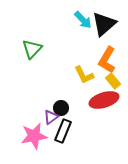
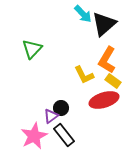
cyan arrow: moved 6 px up
yellow rectangle: rotated 14 degrees counterclockwise
purple triangle: moved 1 px up
black rectangle: moved 1 px right, 4 px down; rotated 60 degrees counterclockwise
pink star: rotated 16 degrees counterclockwise
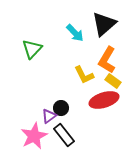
cyan arrow: moved 8 px left, 19 px down
purple triangle: moved 2 px left
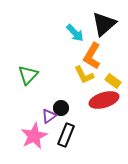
green triangle: moved 4 px left, 26 px down
orange L-shape: moved 15 px left, 4 px up
black rectangle: moved 2 px right; rotated 60 degrees clockwise
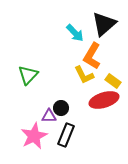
purple triangle: rotated 35 degrees clockwise
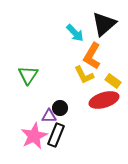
green triangle: rotated 10 degrees counterclockwise
black circle: moved 1 px left
black rectangle: moved 10 px left
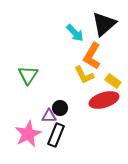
pink star: moved 6 px left, 2 px up
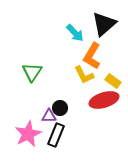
green triangle: moved 4 px right, 3 px up
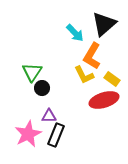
yellow rectangle: moved 1 px left, 2 px up
black circle: moved 18 px left, 20 px up
